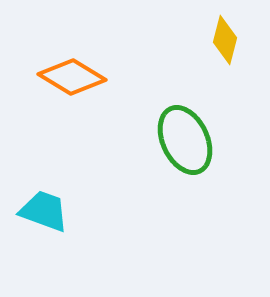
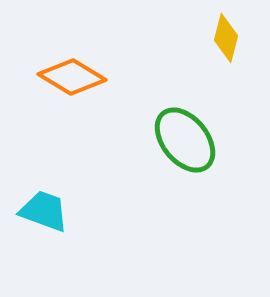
yellow diamond: moved 1 px right, 2 px up
green ellipse: rotated 14 degrees counterclockwise
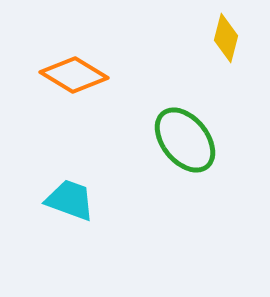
orange diamond: moved 2 px right, 2 px up
cyan trapezoid: moved 26 px right, 11 px up
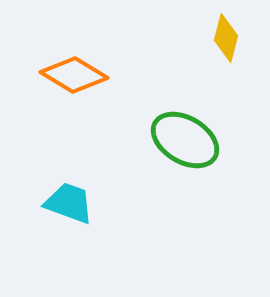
green ellipse: rotated 20 degrees counterclockwise
cyan trapezoid: moved 1 px left, 3 px down
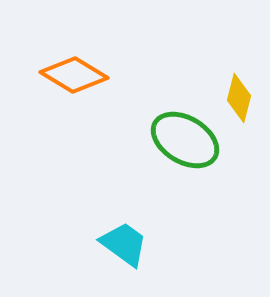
yellow diamond: moved 13 px right, 60 px down
cyan trapezoid: moved 55 px right, 41 px down; rotated 16 degrees clockwise
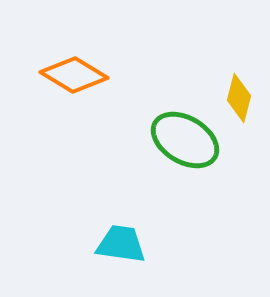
cyan trapezoid: moved 3 px left; rotated 28 degrees counterclockwise
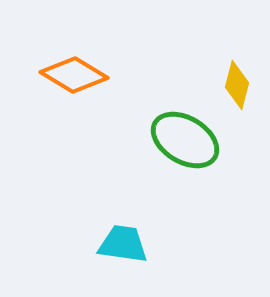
yellow diamond: moved 2 px left, 13 px up
cyan trapezoid: moved 2 px right
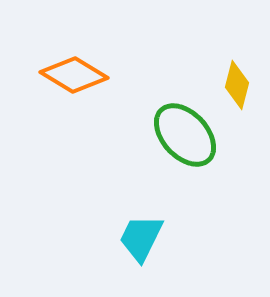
green ellipse: moved 5 px up; rotated 16 degrees clockwise
cyan trapezoid: moved 18 px right, 6 px up; rotated 72 degrees counterclockwise
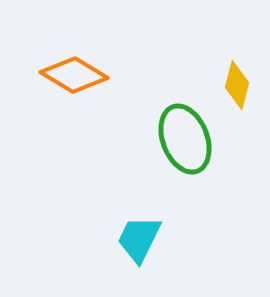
green ellipse: moved 4 px down; rotated 22 degrees clockwise
cyan trapezoid: moved 2 px left, 1 px down
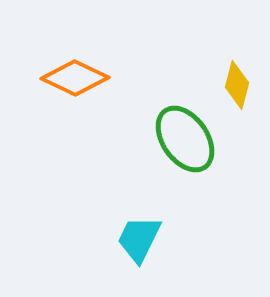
orange diamond: moved 1 px right, 3 px down; rotated 6 degrees counterclockwise
green ellipse: rotated 14 degrees counterclockwise
